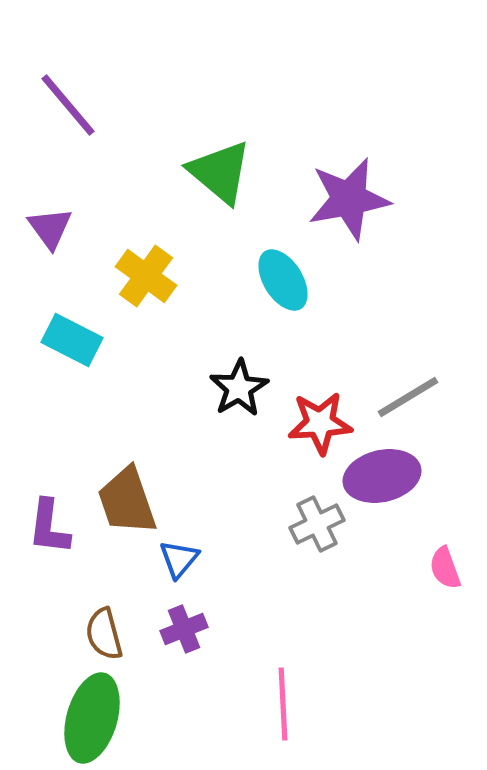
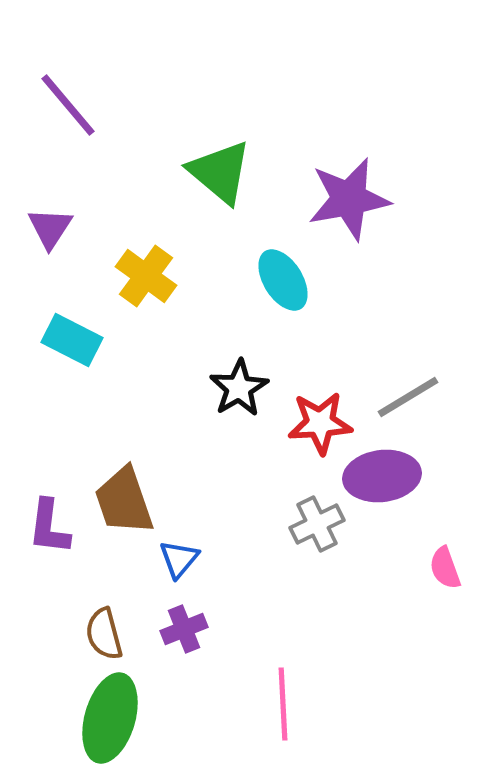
purple triangle: rotated 9 degrees clockwise
purple ellipse: rotated 6 degrees clockwise
brown trapezoid: moved 3 px left
green ellipse: moved 18 px right
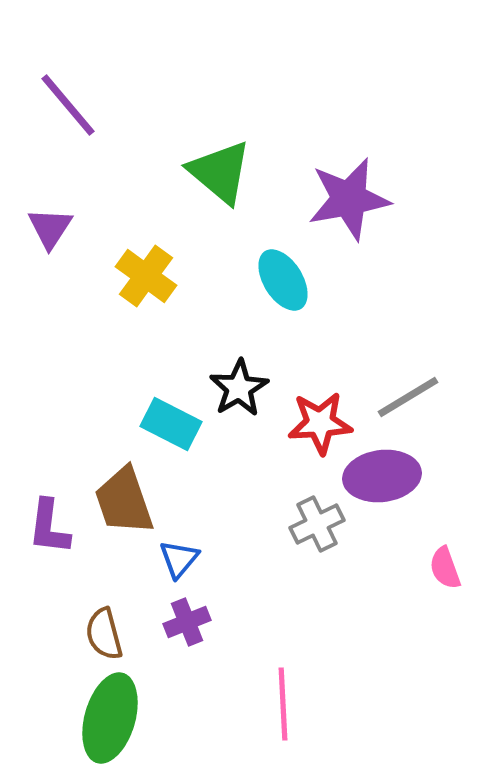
cyan rectangle: moved 99 px right, 84 px down
purple cross: moved 3 px right, 7 px up
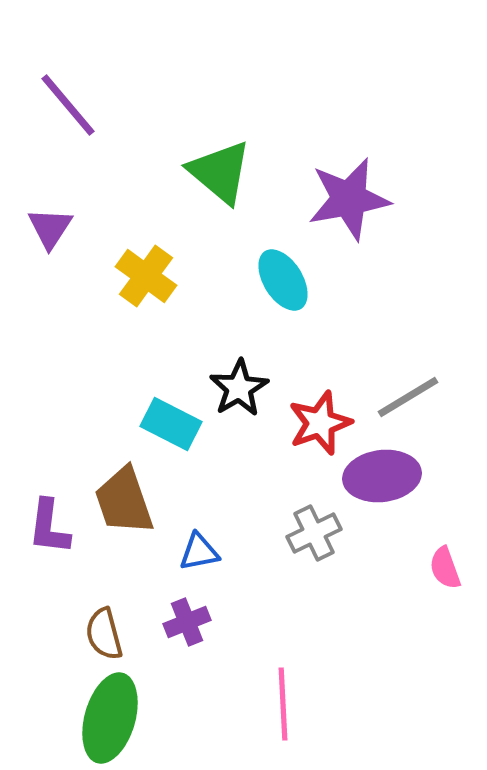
red star: rotated 16 degrees counterclockwise
gray cross: moved 3 px left, 9 px down
blue triangle: moved 20 px right, 7 px up; rotated 39 degrees clockwise
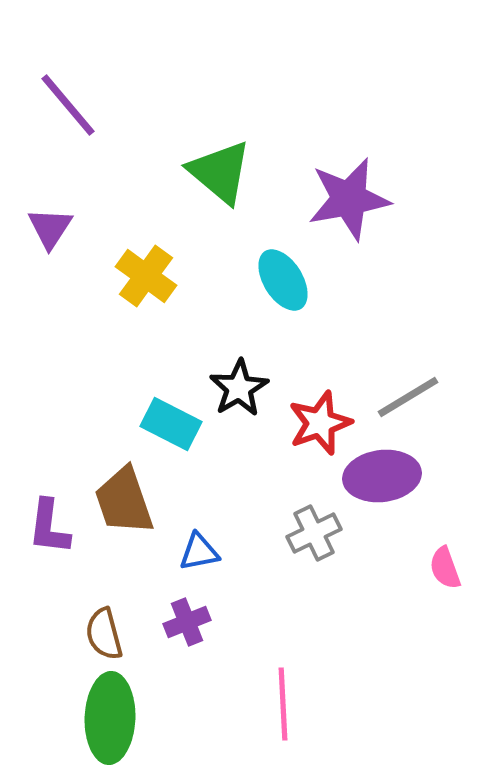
green ellipse: rotated 14 degrees counterclockwise
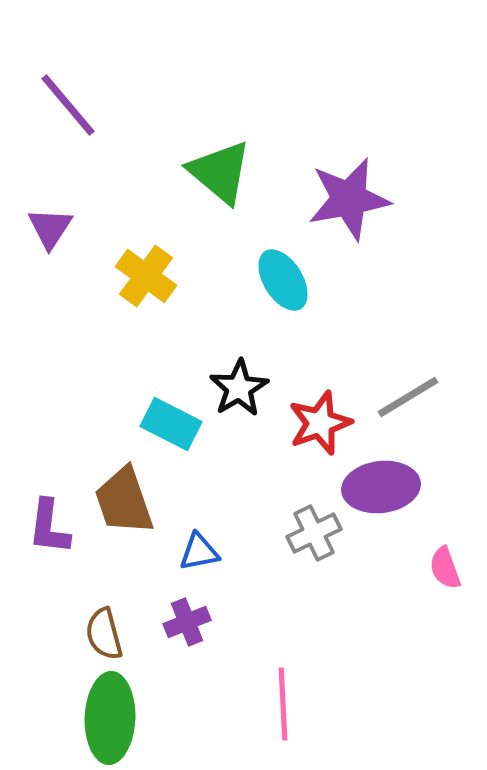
purple ellipse: moved 1 px left, 11 px down
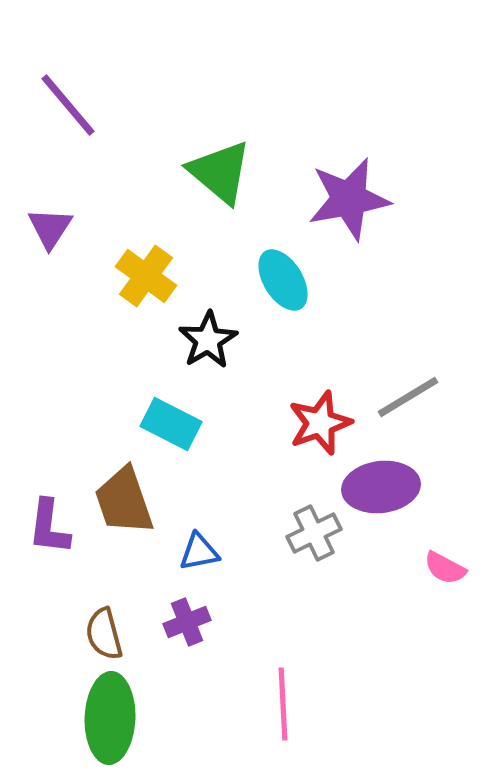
black star: moved 31 px left, 48 px up
pink semicircle: rotated 42 degrees counterclockwise
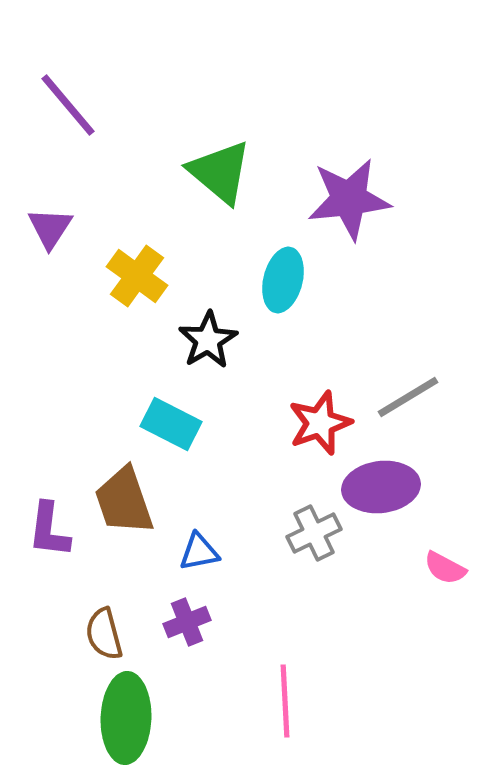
purple star: rotated 4 degrees clockwise
yellow cross: moved 9 px left
cyan ellipse: rotated 46 degrees clockwise
purple L-shape: moved 3 px down
pink line: moved 2 px right, 3 px up
green ellipse: moved 16 px right
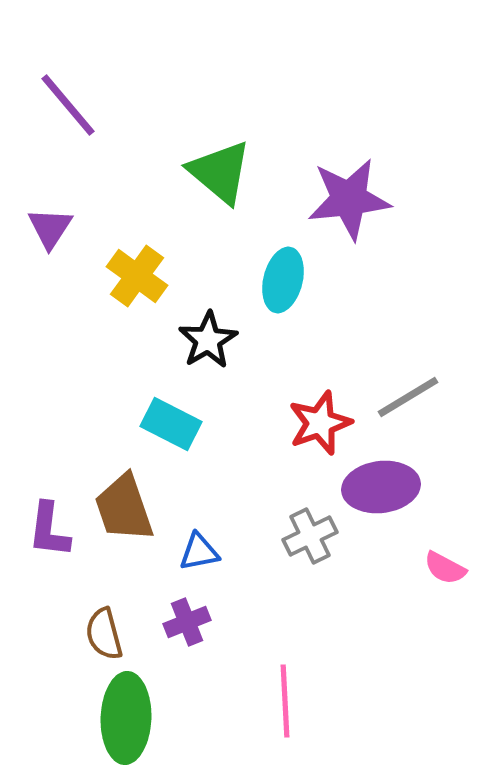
brown trapezoid: moved 7 px down
gray cross: moved 4 px left, 3 px down
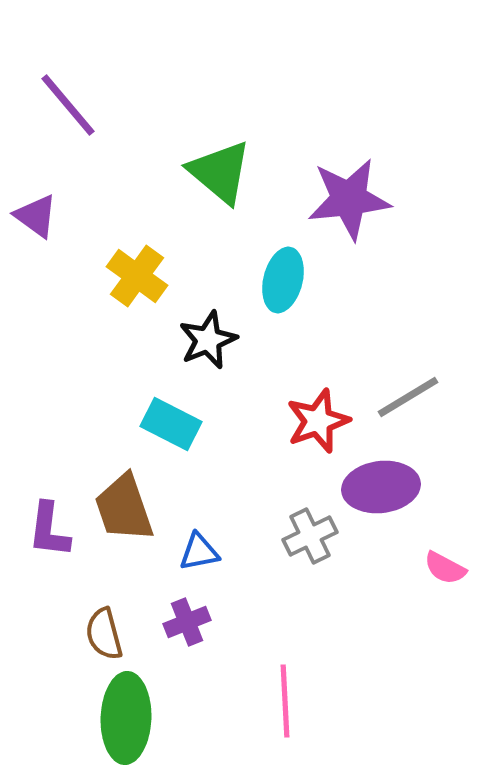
purple triangle: moved 14 px left, 12 px up; rotated 27 degrees counterclockwise
black star: rotated 8 degrees clockwise
red star: moved 2 px left, 2 px up
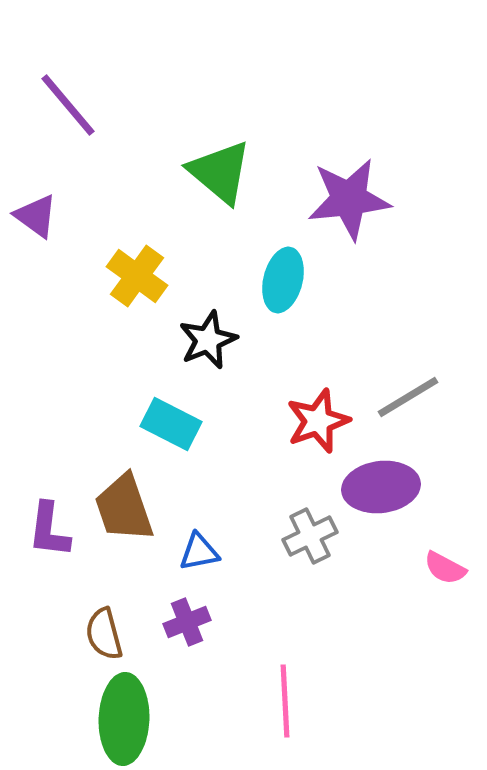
green ellipse: moved 2 px left, 1 px down
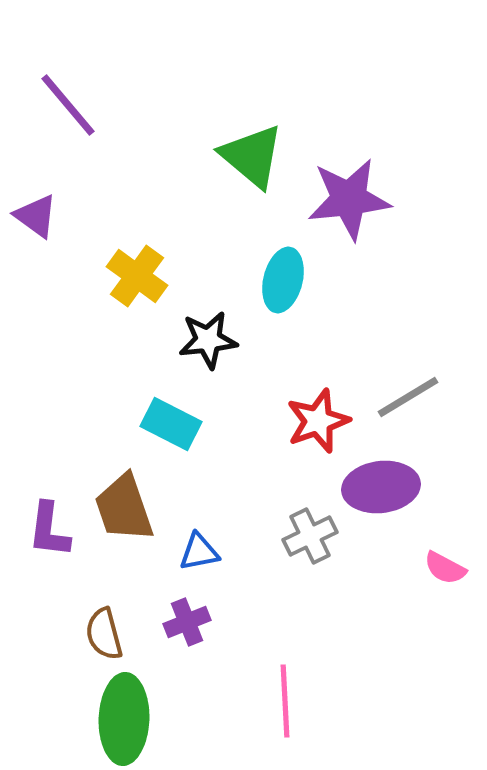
green triangle: moved 32 px right, 16 px up
black star: rotated 16 degrees clockwise
